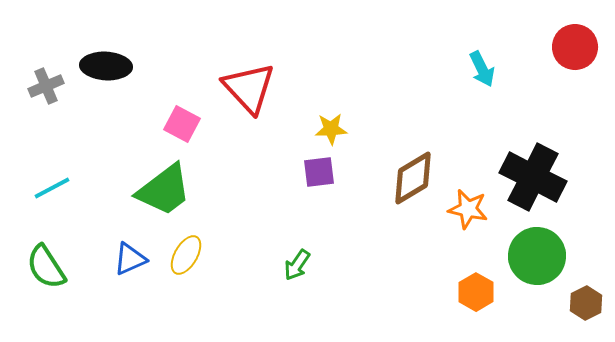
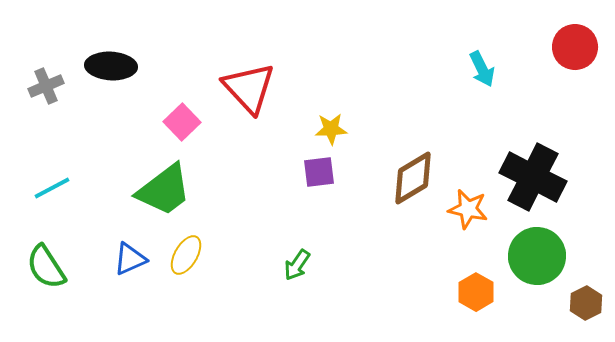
black ellipse: moved 5 px right
pink square: moved 2 px up; rotated 18 degrees clockwise
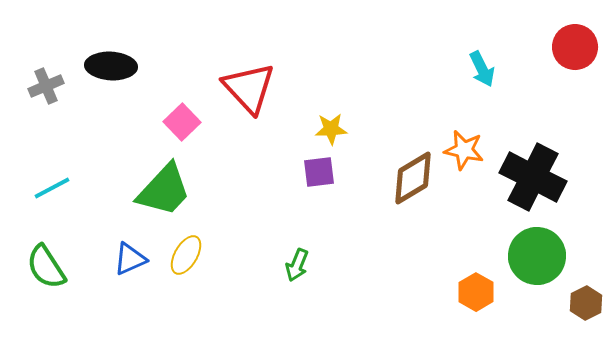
green trapezoid: rotated 10 degrees counterclockwise
orange star: moved 4 px left, 59 px up
green arrow: rotated 12 degrees counterclockwise
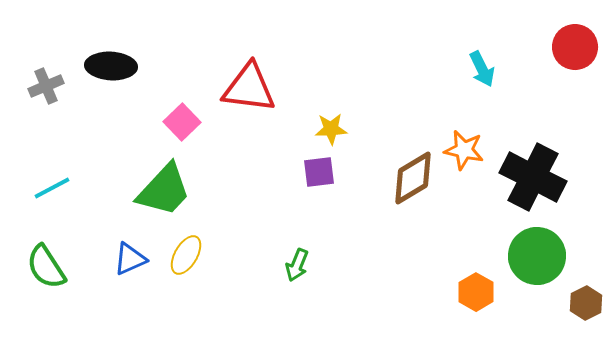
red triangle: rotated 40 degrees counterclockwise
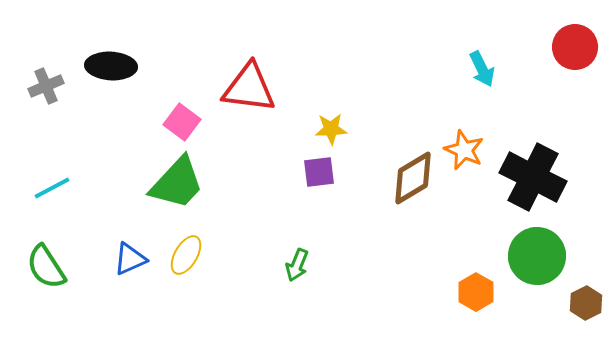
pink square: rotated 9 degrees counterclockwise
orange star: rotated 12 degrees clockwise
green trapezoid: moved 13 px right, 7 px up
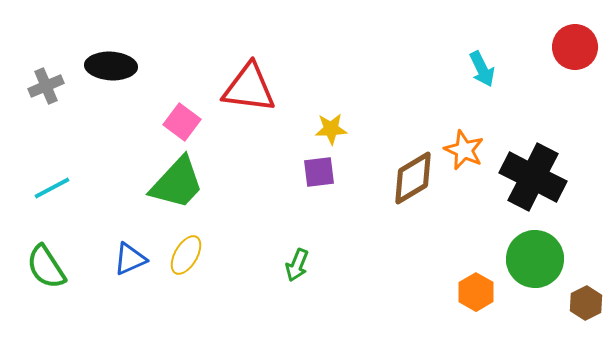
green circle: moved 2 px left, 3 px down
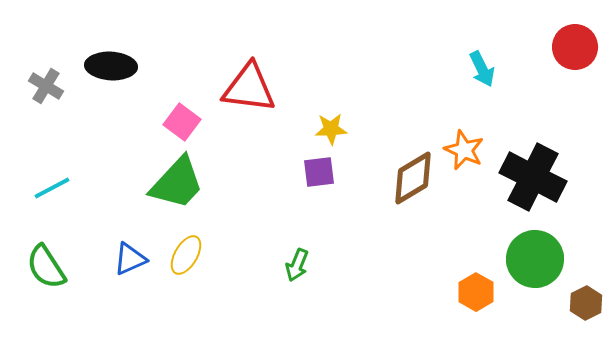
gray cross: rotated 36 degrees counterclockwise
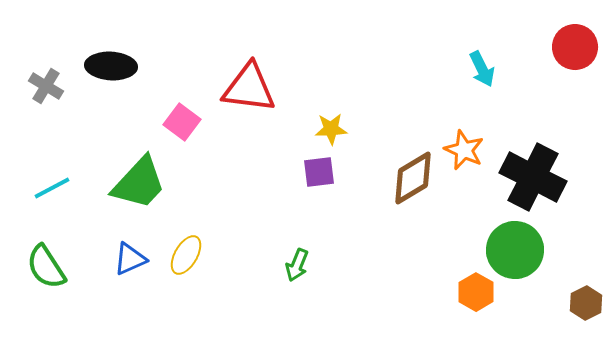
green trapezoid: moved 38 px left
green circle: moved 20 px left, 9 px up
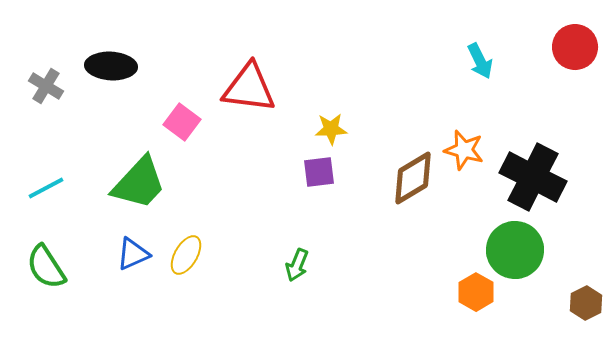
cyan arrow: moved 2 px left, 8 px up
orange star: rotated 9 degrees counterclockwise
cyan line: moved 6 px left
blue triangle: moved 3 px right, 5 px up
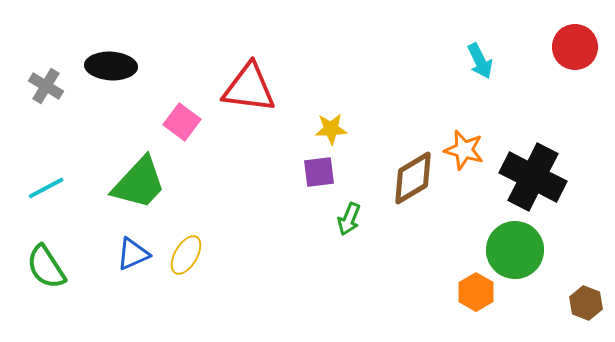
green arrow: moved 52 px right, 46 px up
brown hexagon: rotated 12 degrees counterclockwise
